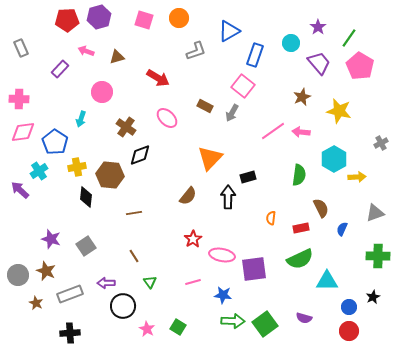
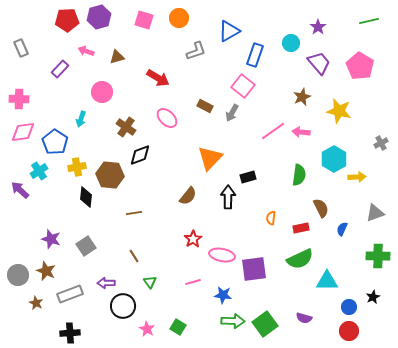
green line at (349, 38): moved 20 px right, 17 px up; rotated 42 degrees clockwise
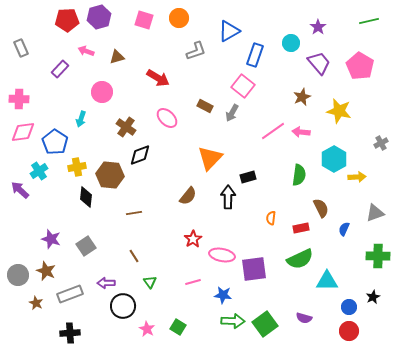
blue semicircle at (342, 229): moved 2 px right
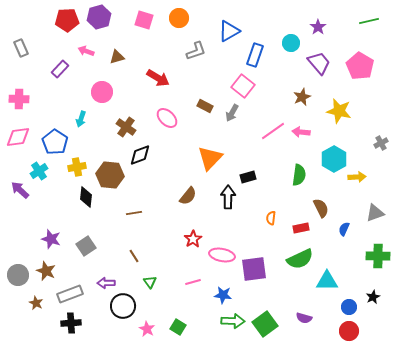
pink diamond at (23, 132): moved 5 px left, 5 px down
black cross at (70, 333): moved 1 px right, 10 px up
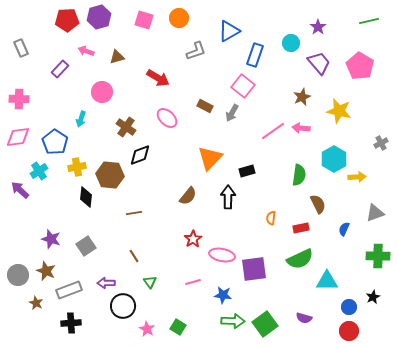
pink arrow at (301, 132): moved 4 px up
black rectangle at (248, 177): moved 1 px left, 6 px up
brown semicircle at (321, 208): moved 3 px left, 4 px up
gray rectangle at (70, 294): moved 1 px left, 4 px up
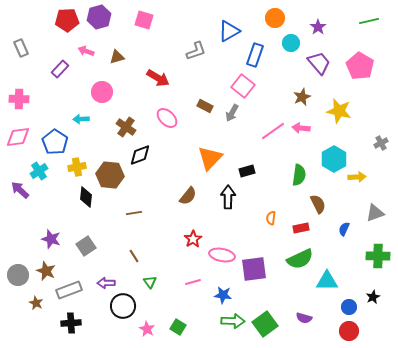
orange circle at (179, 18): moved 96 px right
cyan arrow at (81, 119): rotated 70 degrees clockwise
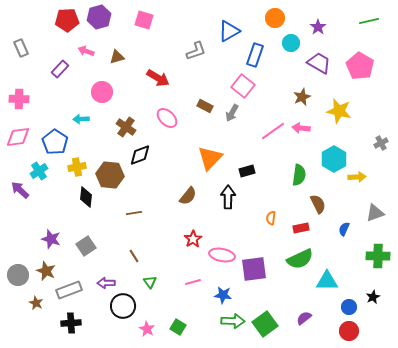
purple trapezoid at (319, 63): rotated 20 degrees counterclockwise
purple semicircle at (304, 318): rotated 126 degrees clockwise
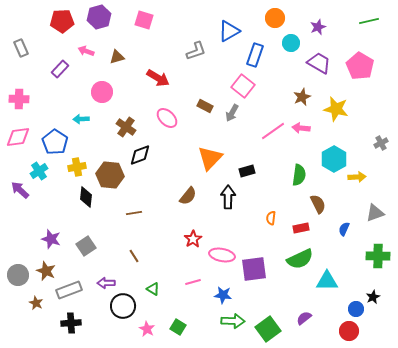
red pentagon at (67, 20): moved 5 px left, 1 px down
purple star at (318, 27): rotated 14 degrees clockwise
yellow star at (339, 111): moved 3 px left, 2 px up
green triangle at (150, 282): moved 3 px right, 7 px down; rotated 24 degrees counterclockwise
blue circle at (349, 307): moved 7 px right, 2 px down
green square at (265, 324): moved 3 px right, 5 px down
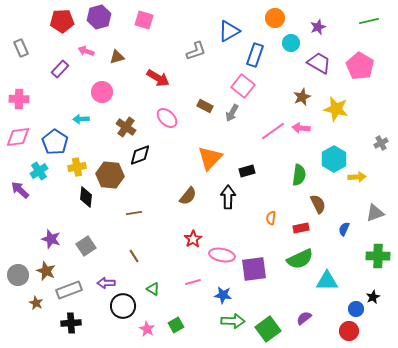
green square at (178, 327): moved 2 px left, 2 px up; rotated 28 degrees clockwise
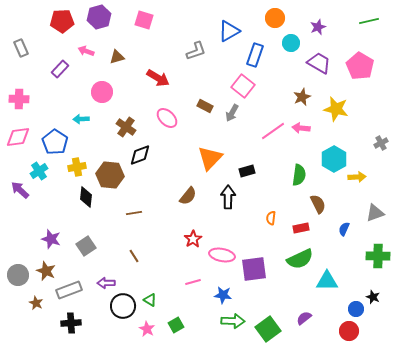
green triangle at (153, 289): moved 3 px left, 11 px down
black star at (373, 297): rotated 24 degrees counterclockwise
